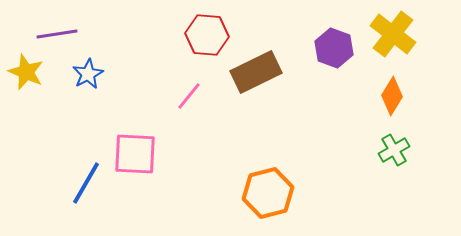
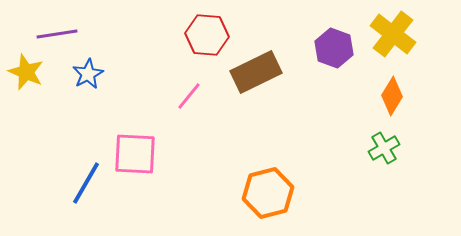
green cross: moved 10 px left, 2 px up
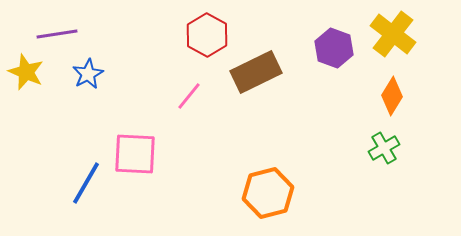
red hexagon: rotated 24 degrees clockwise
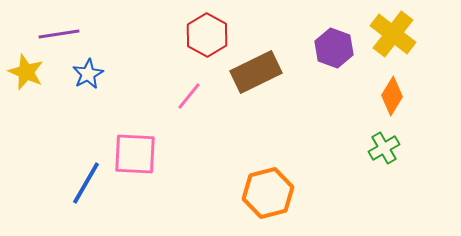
purple line: moved 2 px right
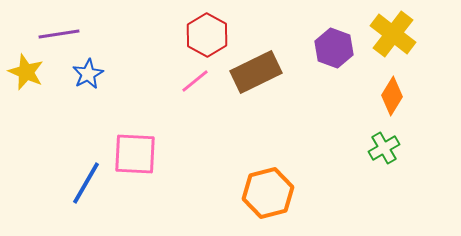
pink line: moved 6 px right, 15 px up; rotated 12 degrees clockwise
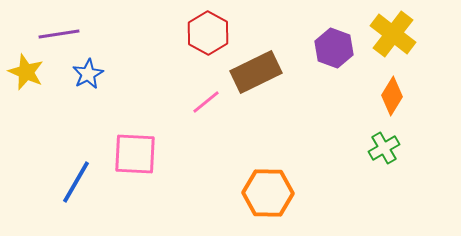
red hexagon: moved 1 px right, 2 px up
pink line: moved 11 px right, 21 px down
blue line: moved 10 px left, 1 px up
orange hexagon: rotated 15 degrees clockwise
